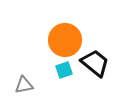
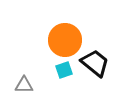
gray triangle: rotated 12 degrees clockwise
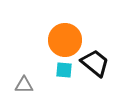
cyan square: rotated 24 degrees clockwise
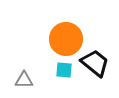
orange circle: moved 1 px right, 1 px up
gray triangle: moved 5 px up
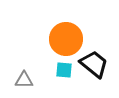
black trapezoid: moved 1 px left, 1 px down
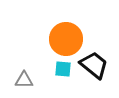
black trapezoid: moved 1 px down
cyan square: moved 1 px left, 1 px up
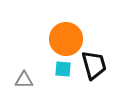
black trapezoid: rotated 36 degrees clockwise
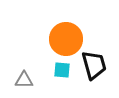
cyan square: moved 1 px left, 1 px down
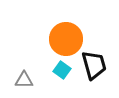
cyan square: rotated 30 degrees clockwise
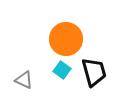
black trapezoid: moved 7 px down
gray triangle: rotated 24 degrees clockwise
